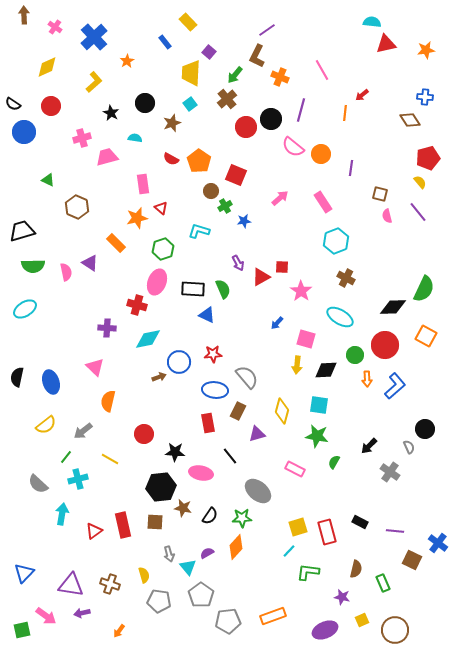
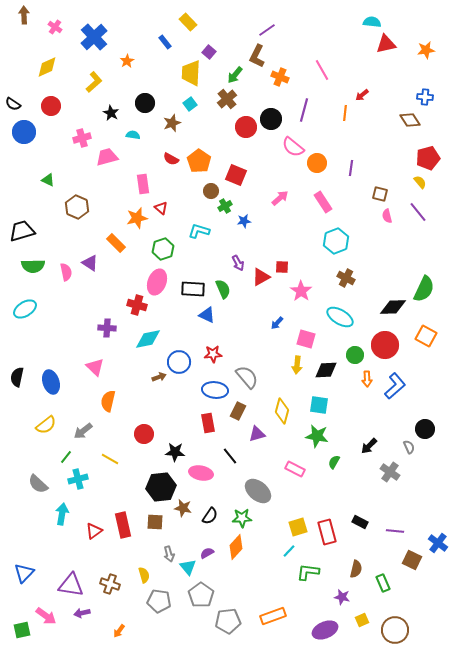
purple line at (301, 110): moved 3 px right
cyan semicircle at (135, 138): moved 2 px left, 3 px up
orange circle at (321, 154): moved 4 px left, 9 px down
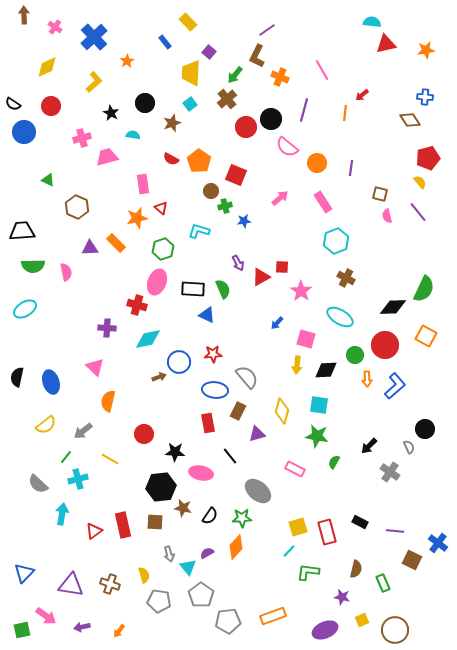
pink semicircle at (293, 147): moved 6 px left
green cross at (225, 206): rotated 16 degrees clockwise
black trapezoid at (22, 231): rotated 12 degrees clockwise
purple triangle at (90, 263): moved 15 px up; rotated 36 degrees counterclockwise
purple arrow at (82, 613): moved 14 px down
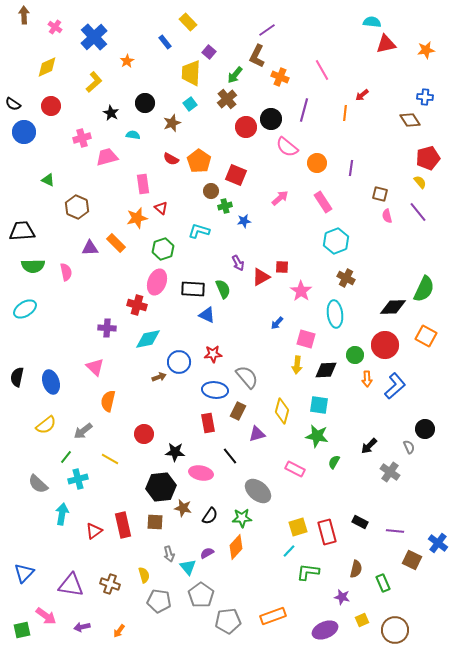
cyan ellipse at (340, 317): moved 5 px left, 3 px up; rotated 52 degrees clockwise
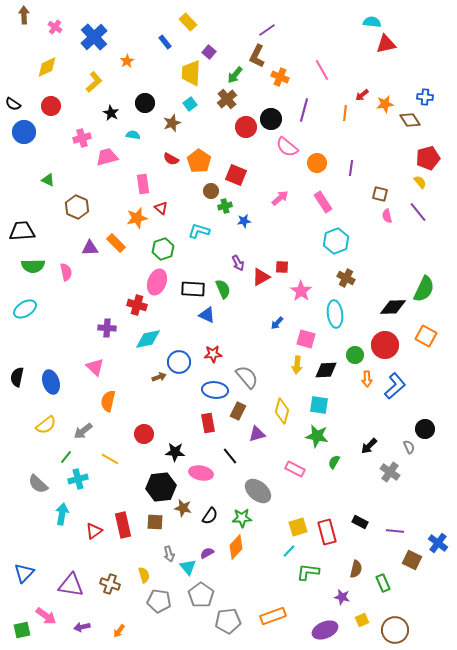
orange star at (426, 50): moved 41 px left, 54 px down
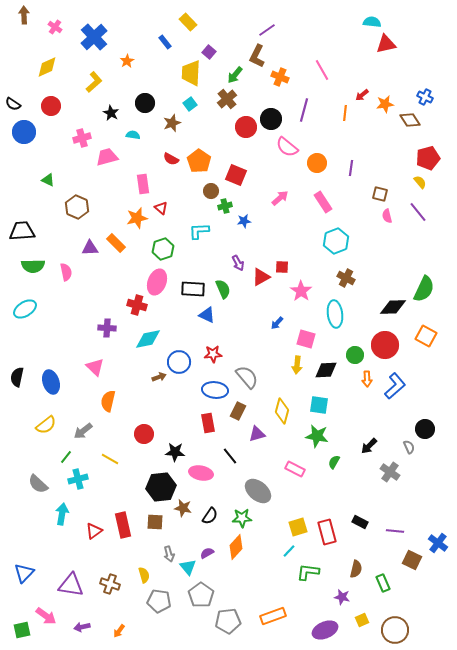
blue cross at (425, 97): rotated 21 degrees clockwise
cyan L-shape at (199, 231): rotated 20 degrees counterclockwise
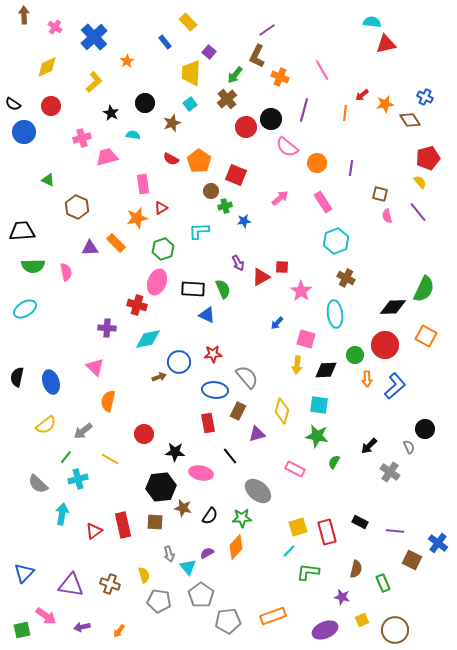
red triangle at (161, 208): rotated 48 degrees clockwise
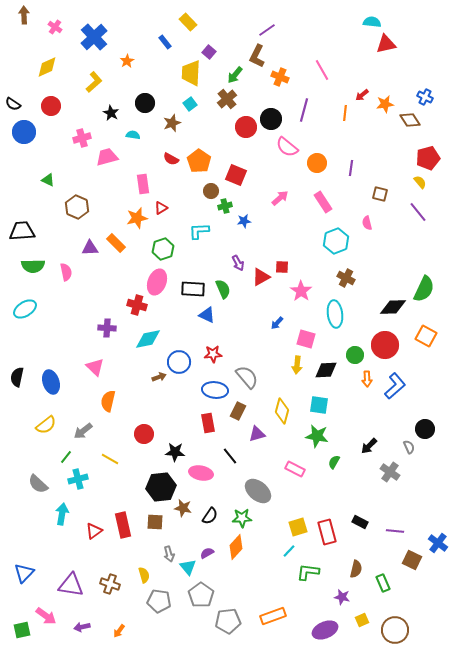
pink semicircle at (387, 216): moved 20 px left, 7 px down
